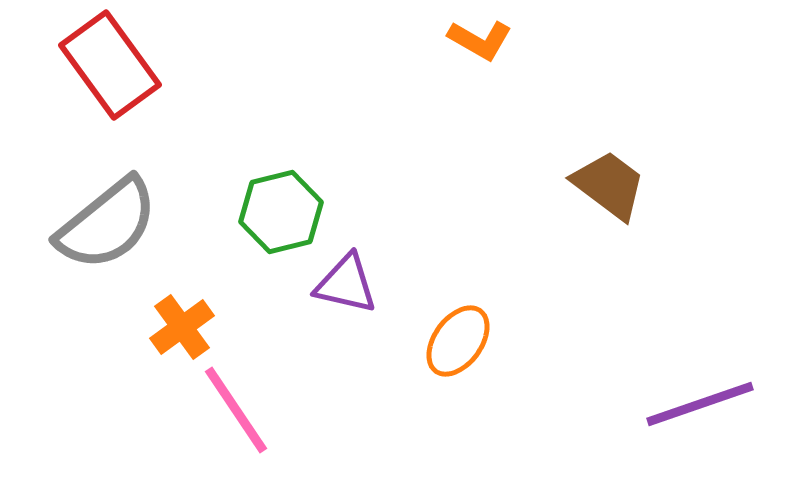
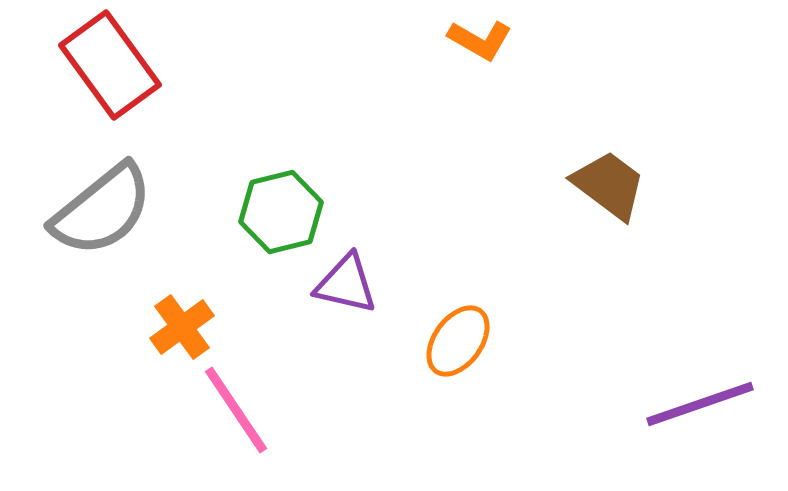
gray semicircle: moved 5 px left, 14 px up
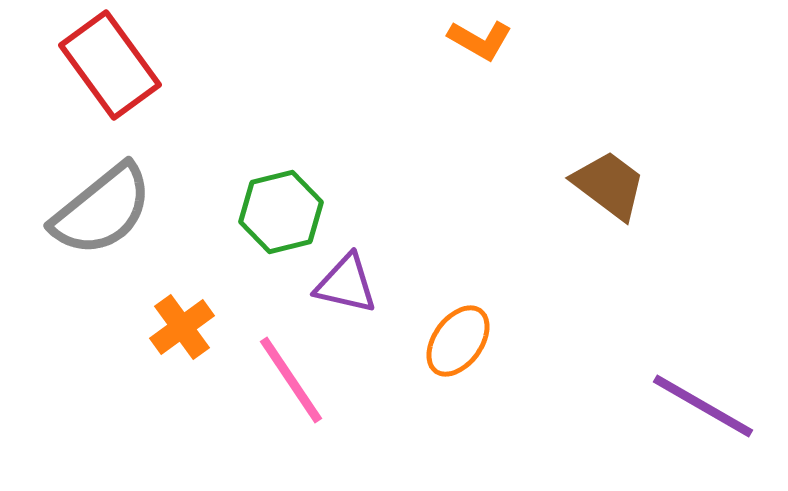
purple line: moved 3 px right, 2 px down; rotated 49 degrees clockwise
pink line: moved 55 px right, 30 px up
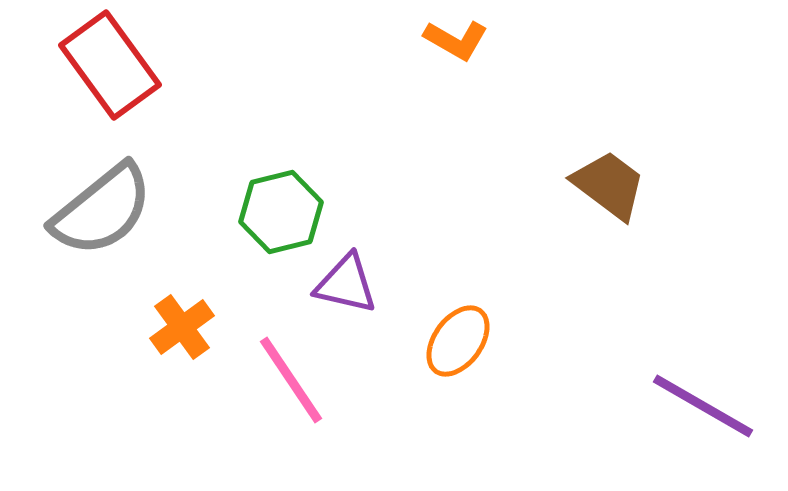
orange L-shape: moved 24 px left
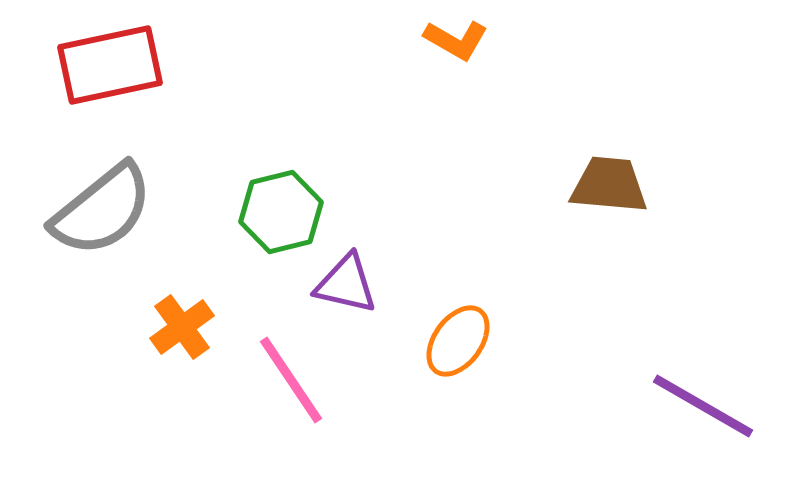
red rectangle: rotated 66 degrees counterclockwise
brown trapezoid: rotated 32 degrees counterclockwise
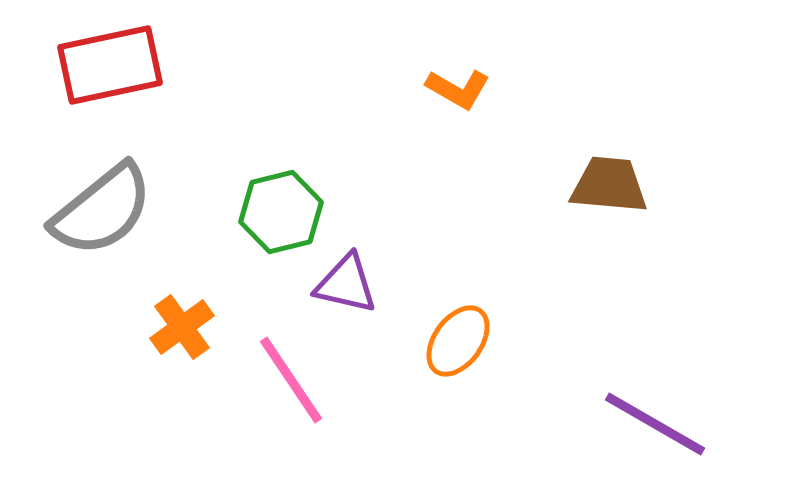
orange L-shape: moved 2 px right, 49 px down
purple line: moved 48 px left, 18 px down
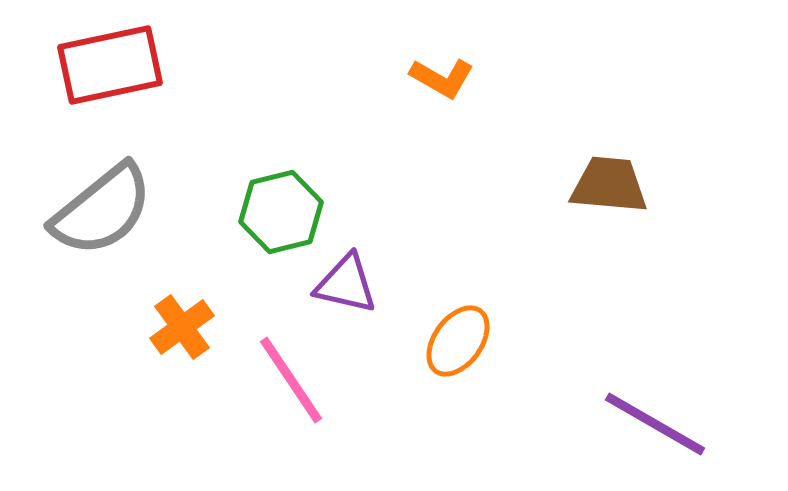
orange L-shape: moved 16 px left, 11 px up
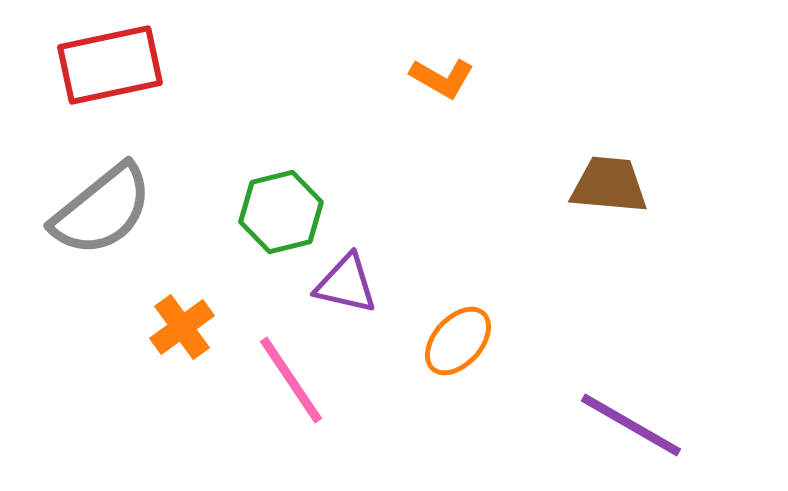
orange ellipse: rotated 6 degrees clockwise
purple line: moved 24 px left, 1 px down
